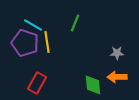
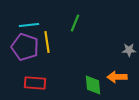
cyan line: moved 4 px left; rotated 36 degrees counterclockwise
purple pentagon: moved 4 px down
gray star: moved 12 px right, 3 px up
red rectangle: moved 2 px left; rotated 65 degrees clockwise
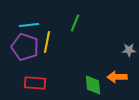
yellow line: rotated 20 degrees clockwise
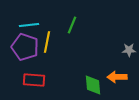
green line: moved 3 px left, 2 px down
red rectangle: moved 1 px left, 3 px up
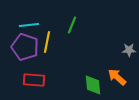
orange arrow: rotated 42 degrees clockwise
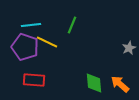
cyan line: moved 2 px right
yellow line: rotated 75 degrees counterclockwise
gray star: moved 2 px up; rotated 24 degrees counterclockwise
orange arrow: moved 3 px right, 7 px down
green diamond: moved 1 px right, 2 px up
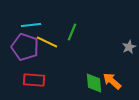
green line: moved 7 px down
gray star: moved 1 px up
orange arrow: moved 8 px left, 3 px up
